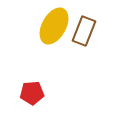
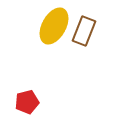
red pentagon: moved 5 px left, 9 px down; rotated 10 degrees counterclockwise
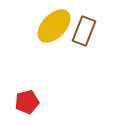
yellow ellipse: rotated 15 degrees clockwise
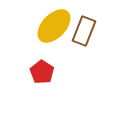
red pentagon: moved 15 px right, 30 px up; rotated 25 degrees counterclockwise
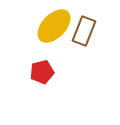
red pentagon: rotated 25 degrees clockwise
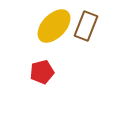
brown rectangle: moved 2 px right, 5 px up
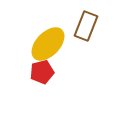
yellow ellipse: moved 6 px left, 18 px down
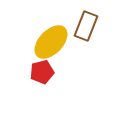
yellow ellipse: moved 3 px right, 2 px up
